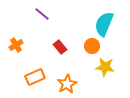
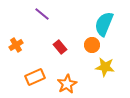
orange circle: moved 1 px up
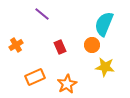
red rectangle: rotated 16 degrees clockwise
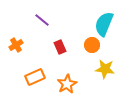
purple line: moved 6 px down
yellow star: moved 2 px down
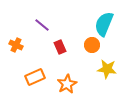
purple line: moved 5 px down
orange cross: rotated 32 degrees counterclockwise
yellow star: moved 2 px right
